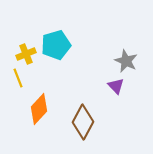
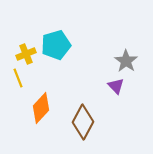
gray star: rotated 10 degrees clockwise
orange diamond: moved 2 px right, 1 px up
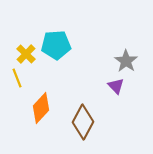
cyan pentagon: rotated 12 degrees clockwise
yellow cross: rotated 24 degrees counterclockwise
yellow line: moved 1 px left
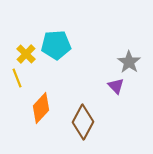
gray star: moved 3 px right, 1 px down
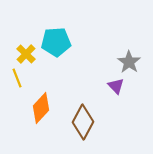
cyan pentagon: moved 3 px up
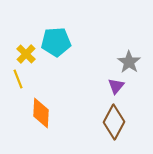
yellow line: moved 1 px right, 1 px down
purple triangle: rotated 24 degrees clockwise
orange diamond: moved 5 px down; rotated 40 degrees counterclockwise
brown diamond: moved 31 px right
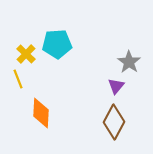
cyan pentagon: moved 1 px right, 2 px down
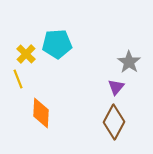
purple triangle: moved 1 px down
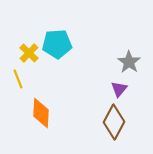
yellow cross: moved 3 px right, 1 px up
purple triangle: moved 3 px right, 2 px down
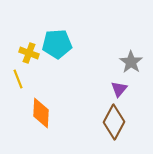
yellow cross: rotated 24 degrees counterclockwise
gray star: moved 2 px right
